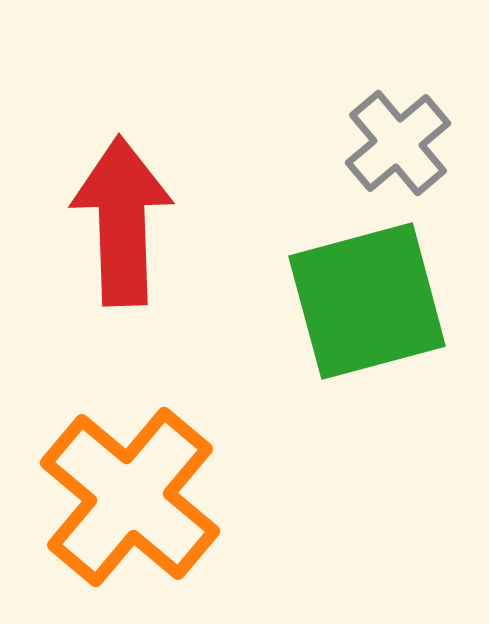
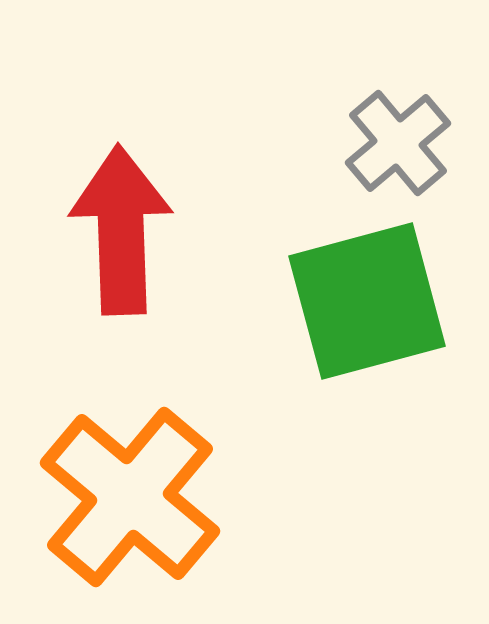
red arrow: moved 1 px left, 9 px down
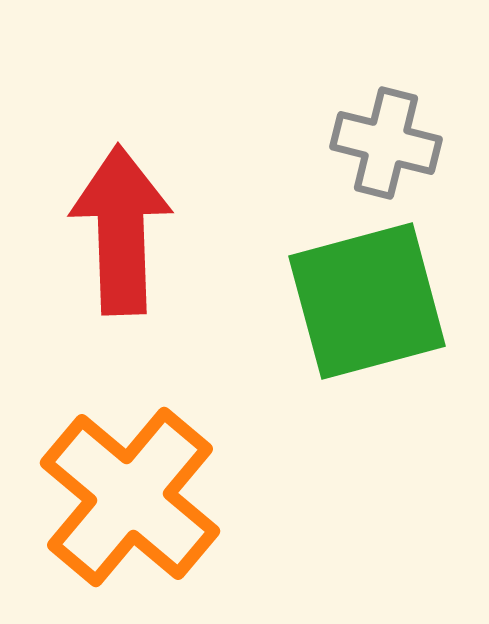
gray cross: moved 12 px left; rotated 36 degrees counterclockwise
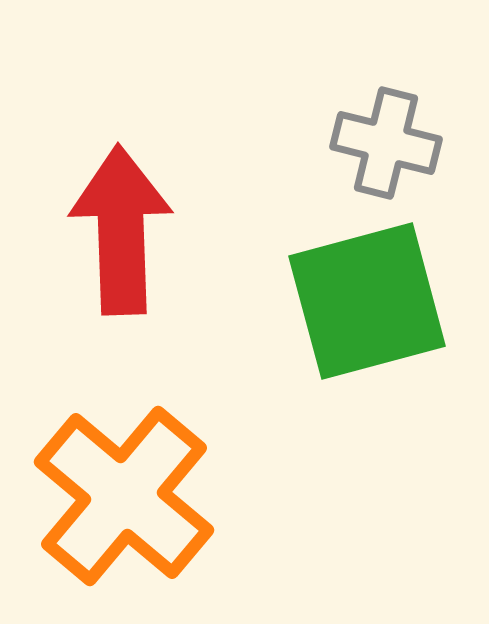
orange cross: moved 6 px left, 1 px up
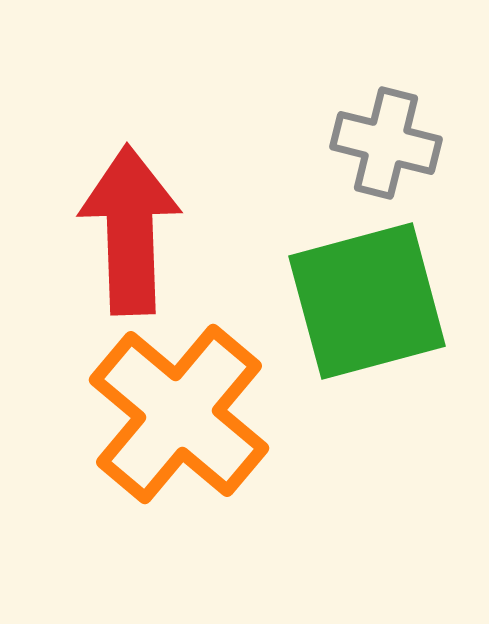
red arrow: moved 9 px right
orange cross: moved 55 px right, 82 px up
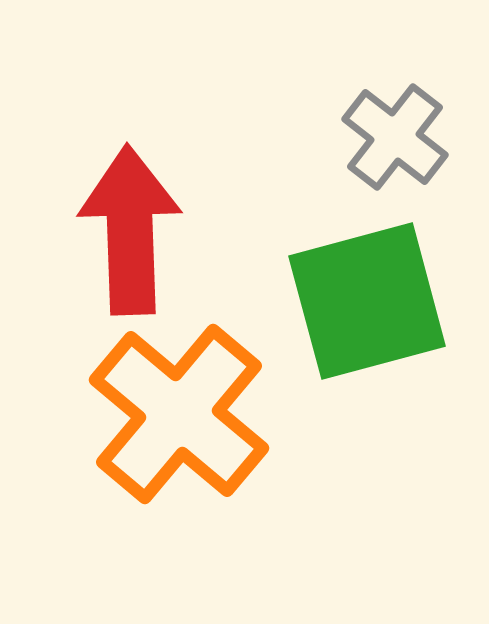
gray cross: moved 9 px right, 6 px up; rotated 24 degrees clockwise
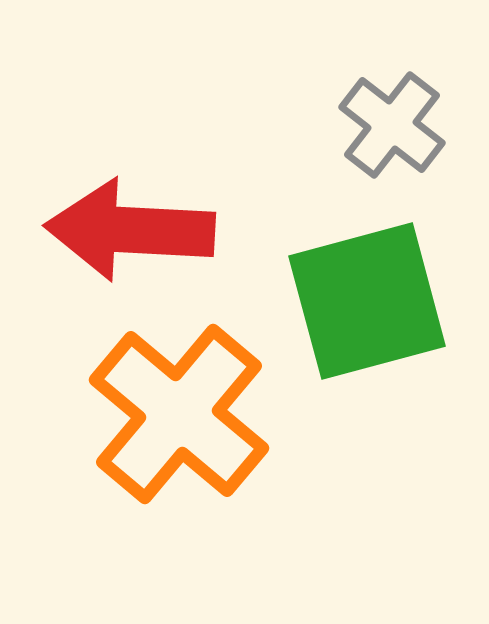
gray cross: moved 3 px left, 12 px up
red arrow: rotated 85 degrees counterclockwise
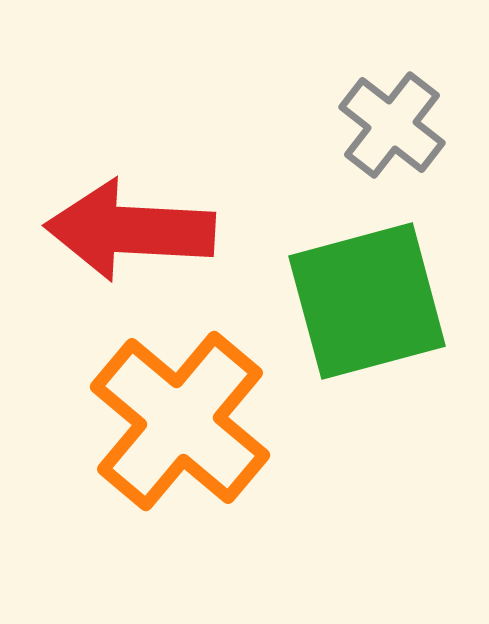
orange cross: moved 1 px right, 7 px down
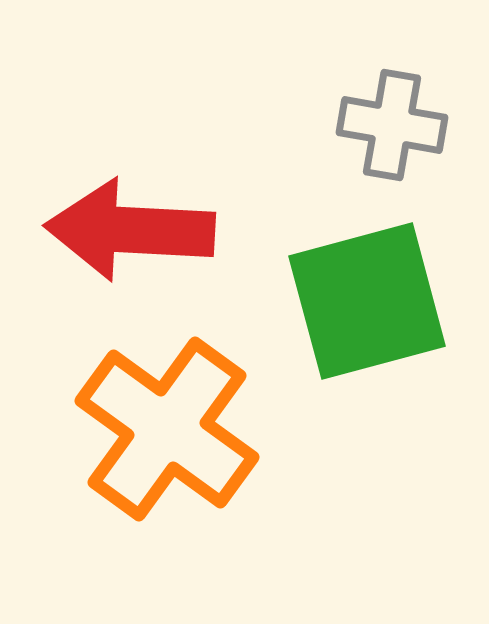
gray cross: rotated 28 degrees counterclockwise
orange cross: moved 13 px left, 8 px down; rotated 4 degrees counterclockwise
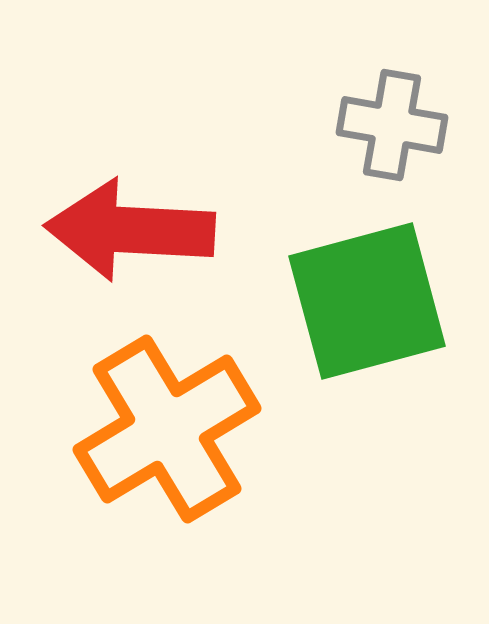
orange cross: rotated 23 degrees clockwise
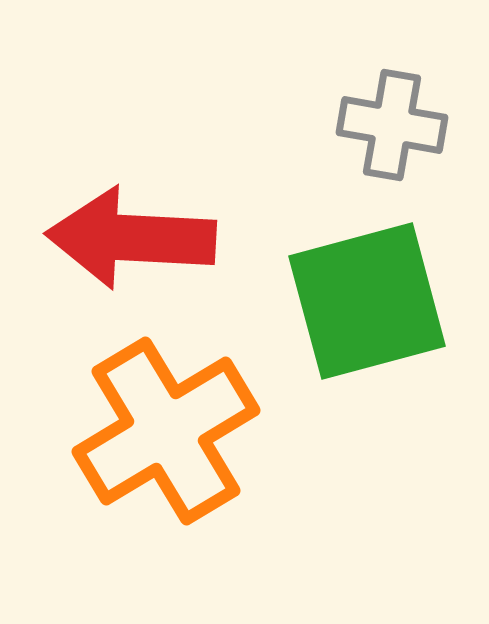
red arrow: moved 1 px right, 8 px down
orange cross: moved 1 px left, 2 px down
